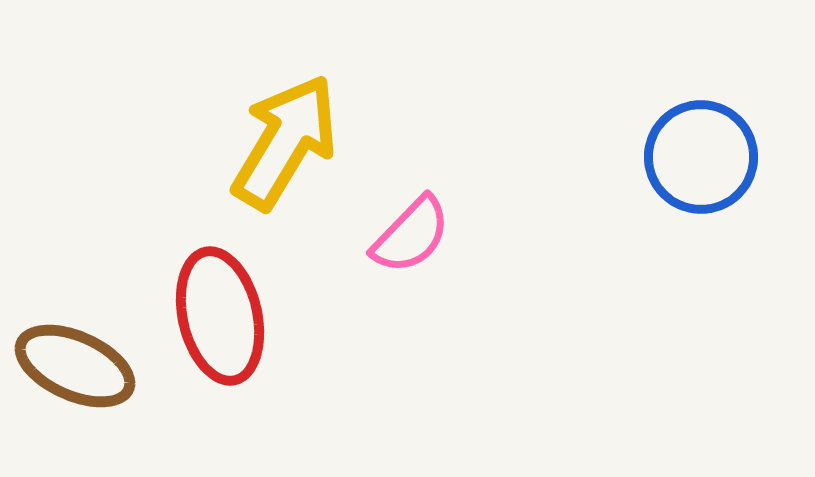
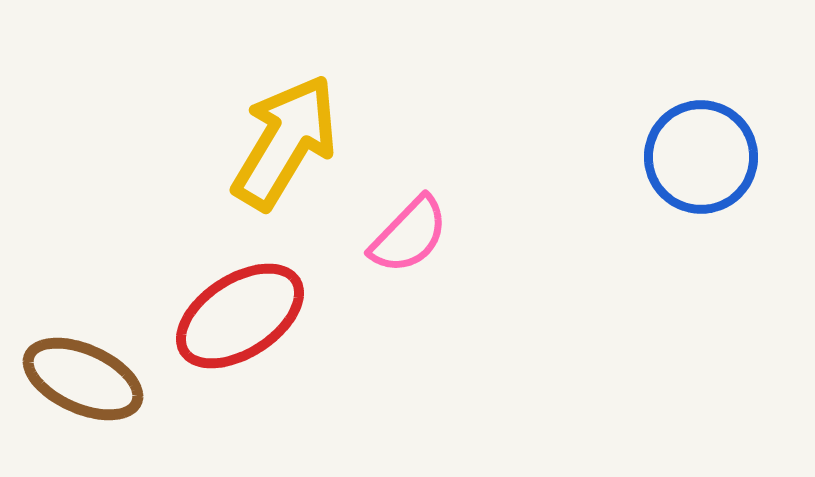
pink semicircle: moved 2 px left
red ellipse: moved 20 px right; rotated 70 degrees clockwise
brown ellipse: moved 8 px right, 13 px down
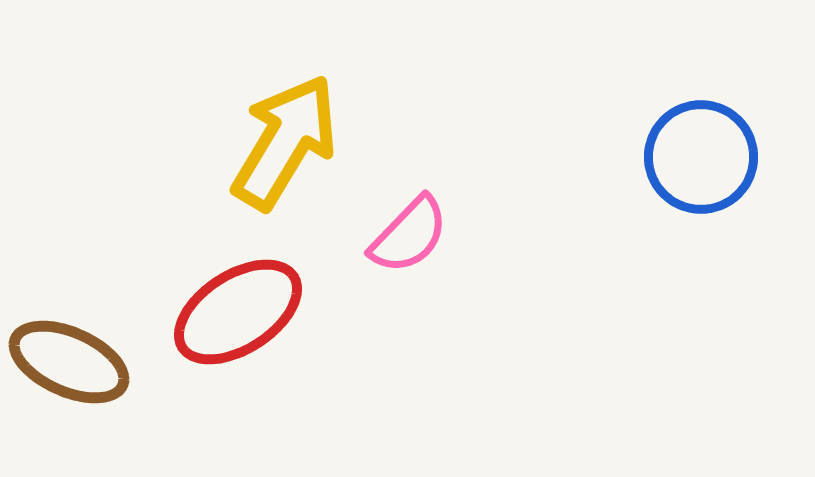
red ellipse: moved 2 px left, 4 px up
brown ellipse: moved 14 px left, 17 px up
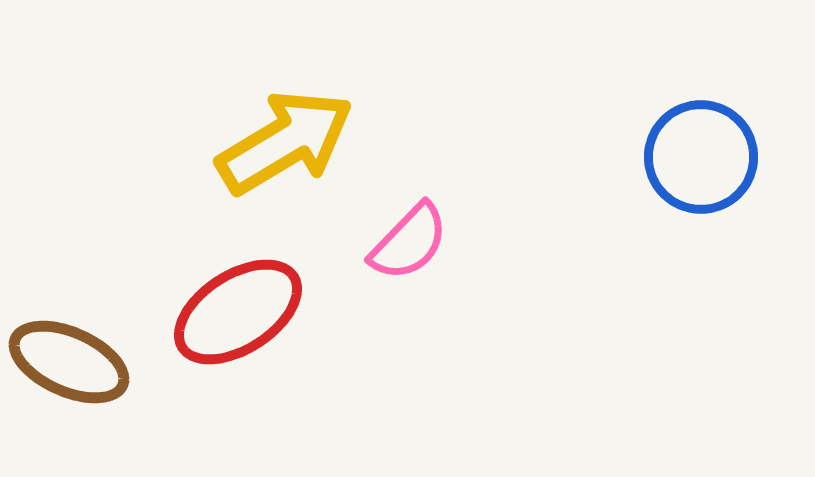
yellow arrow: rotated 28 degrees clockwise
pink semicircle: moved 7 px down
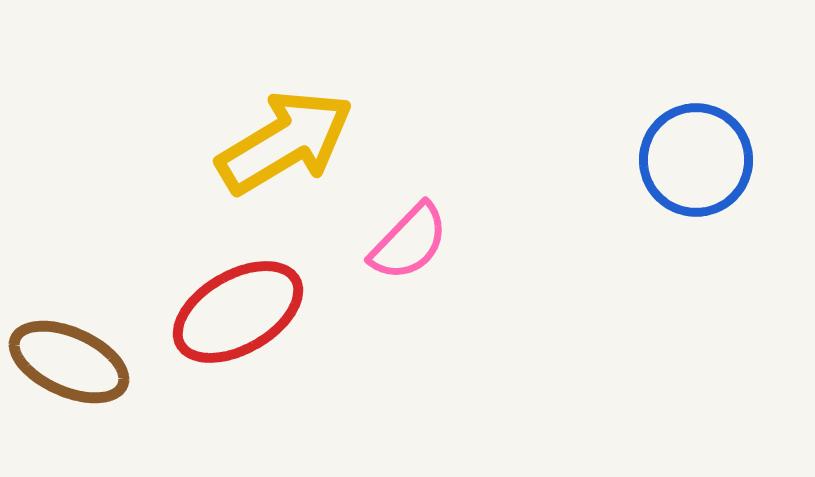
blue circle: moved 5 px left, 3 px down
red ellipse: rotated 3 degrees clockwise
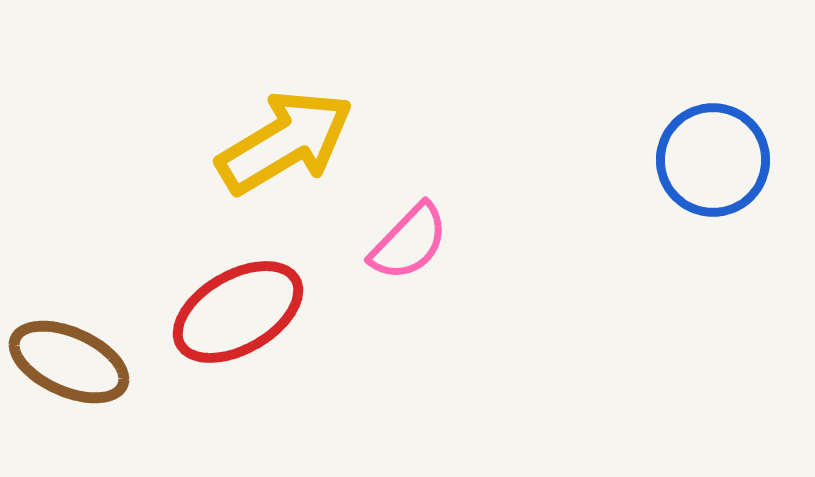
blue circle: moved 17 px right
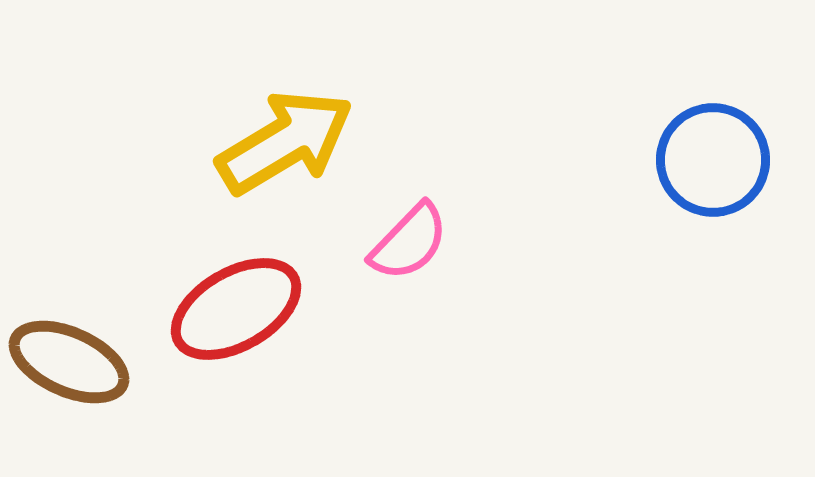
red ellipse: moved 2 px left, 3 px up
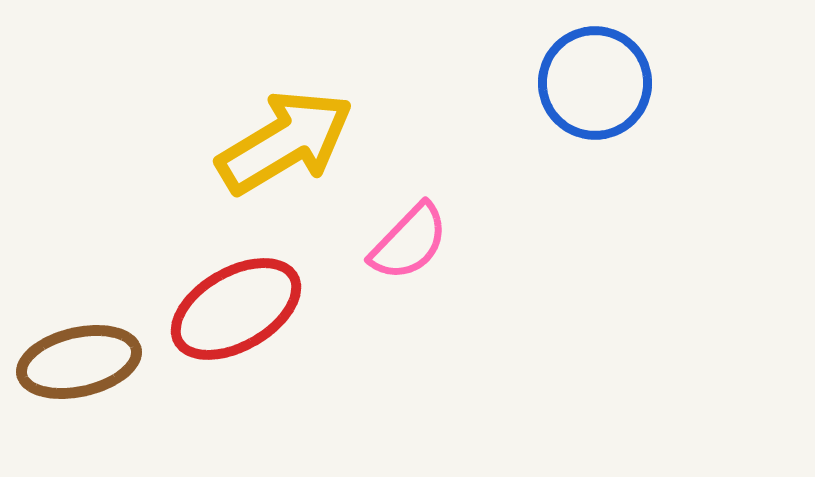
blue circle: moved 118 px left, 77 px up
brown ellipse: moved 10 px right; rotated 37 degrees counterclockwise
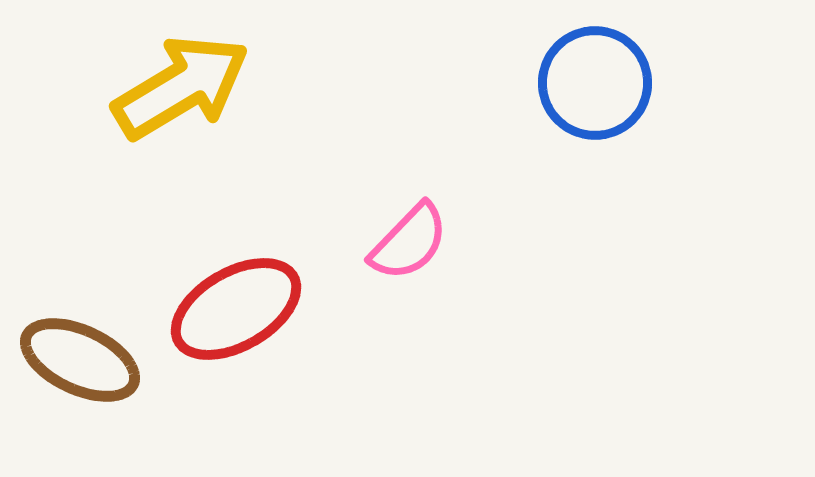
yellow arrow: moved 104 px left, 55 px up
brown ellipse: moved 1 px right, 2 px up; rotated 38 degrees clockwise
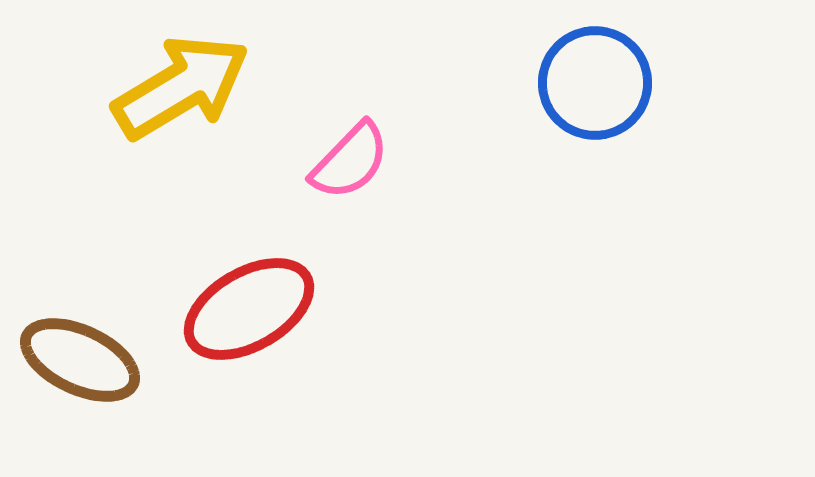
pink semicircle: moved 59 px left, 81 px up
red ellipse: moved 13 px right
